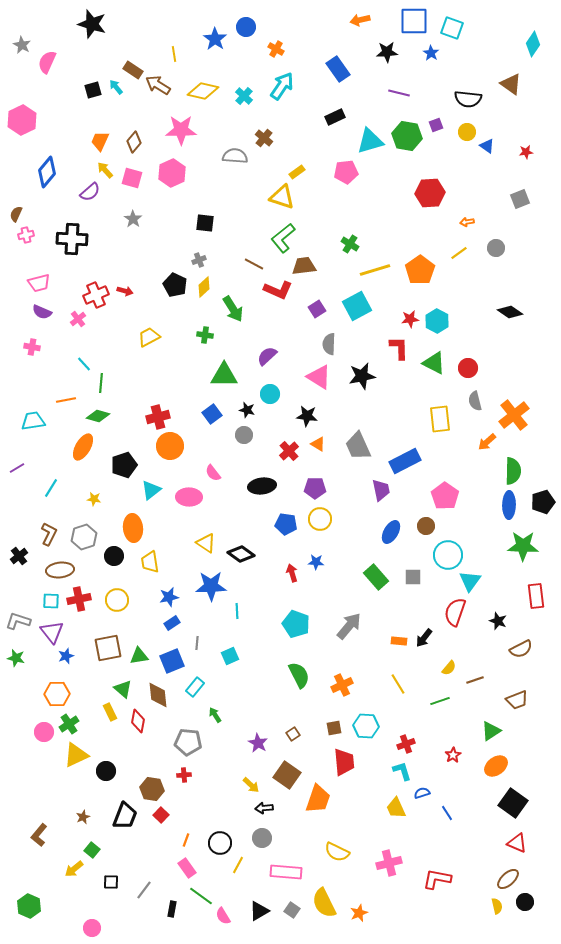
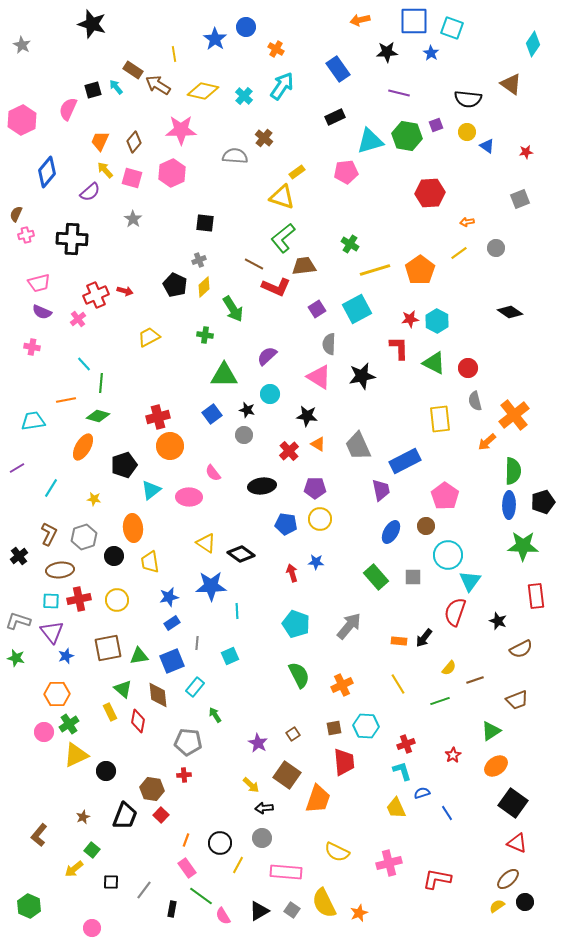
pink semicircle at (47, 62): moved 21 px right, 47 px down
red L-shape at (278, 290): moved 2 px left, 3 px up
cyan square at (357, 306): moved 3 px down
yellow semicircle at (497, 906): rotated 112 degrees counterclockwise
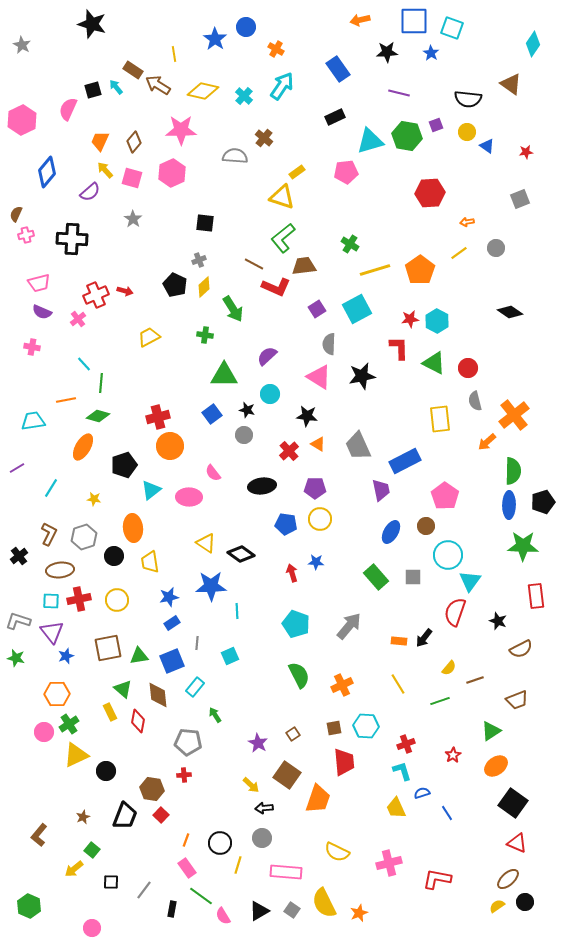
yellow line at (238, 865): rotated 12 degrees counterclockwise
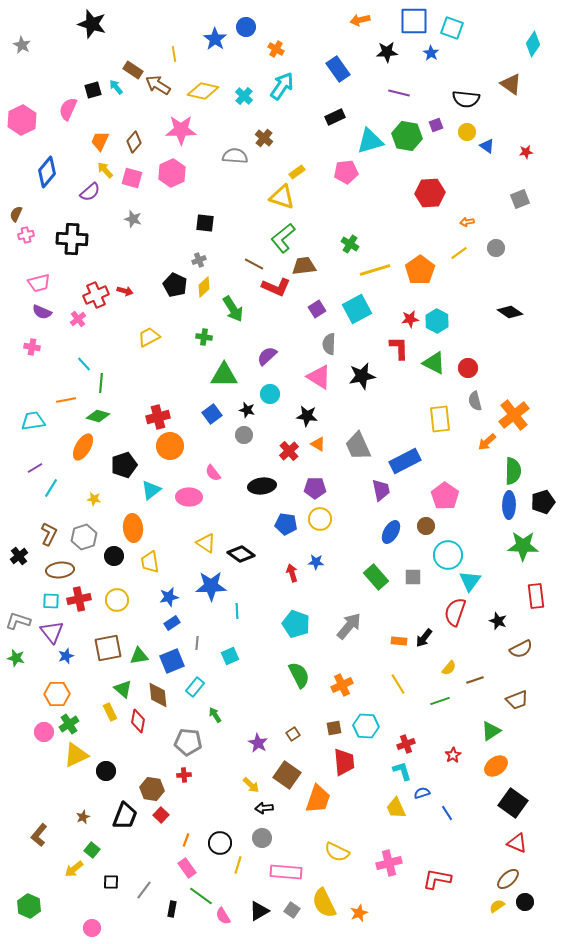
black semicircle at (468, 99): moved 2 px left
gray star at (133, 219): rotated 18 degrees counterclockwise
green cross at (205, 335): moved 1 px left, 2 px down
purple line at (17, 468): moved 18 px right
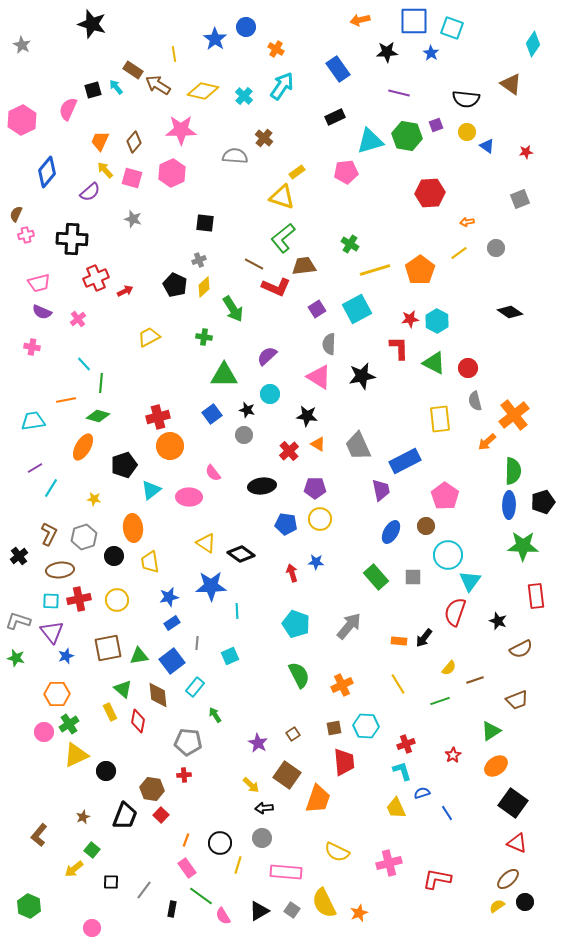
red arrow at (125, 291): rotated 42 degrees counterclockwise
red cross at (96, 295): moved 17 px up
blue square at (172, 661): rotated 15 degrees counterclockwise
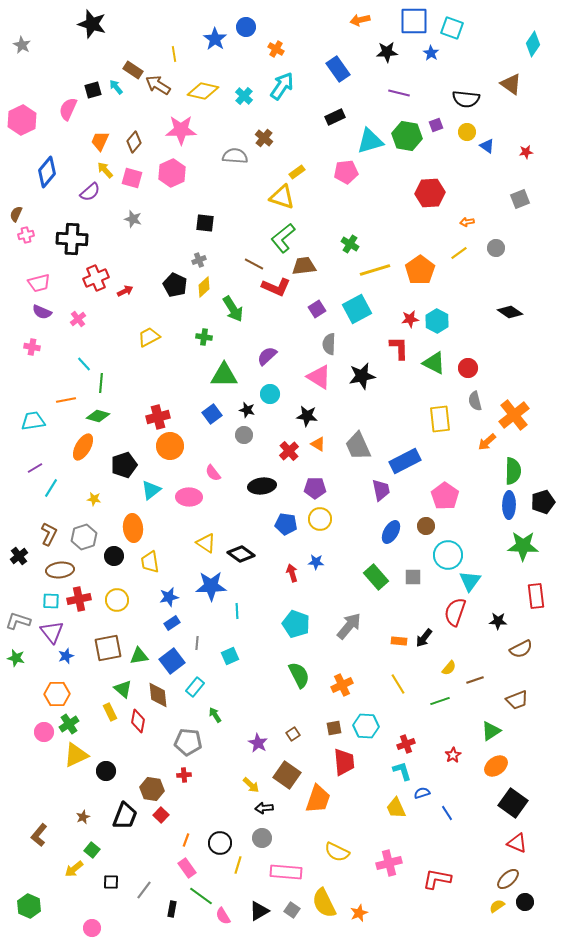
black star at (498, 621): rotated 18 degrees counterclockwise
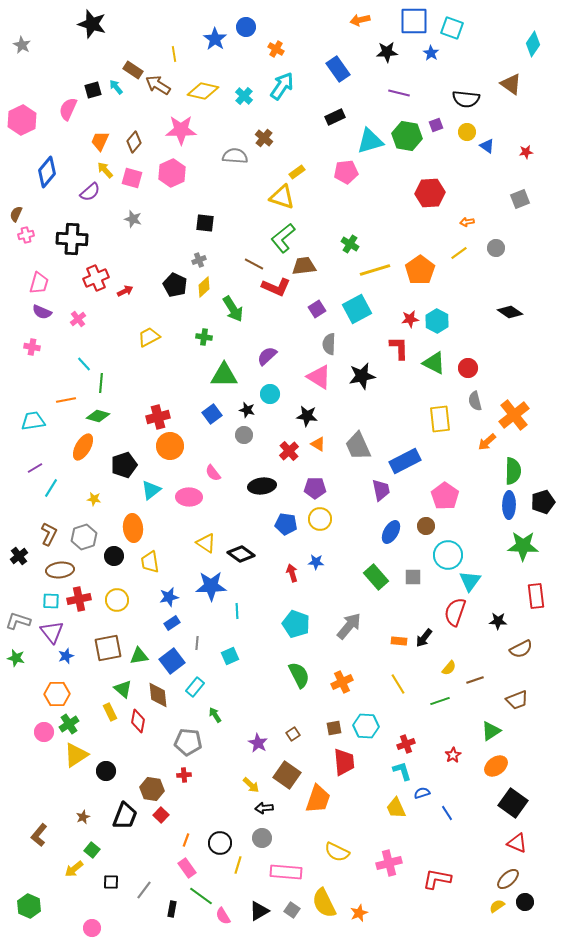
pink trapezoid at (39, 283): rotated 60 degrees counterclockwise
orange cross at (342, 685): moved 3 px up
yellow triangle at (76, 755): rotated 8 degrees counterclockwise
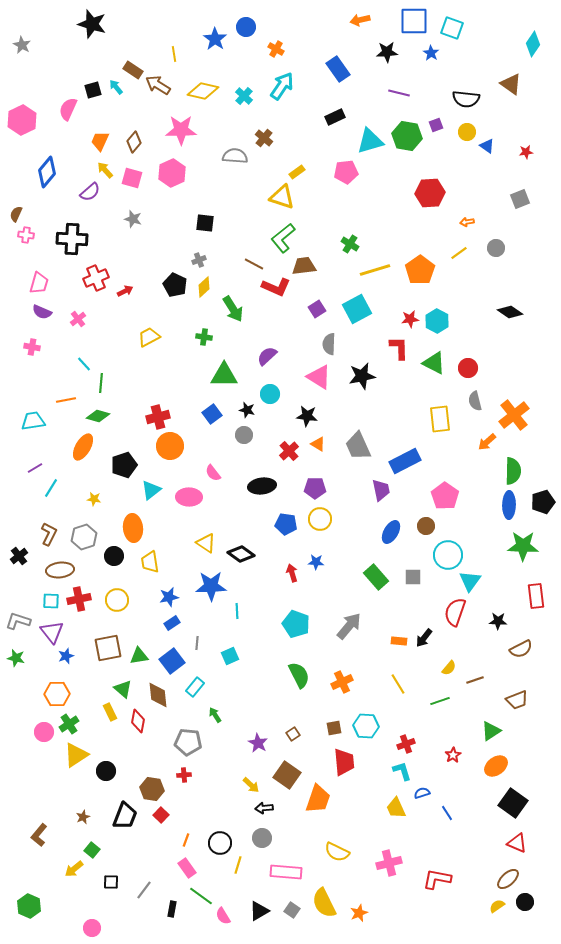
pink cross at (26, 235): rotated 21 degrees clockwise
